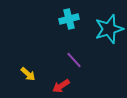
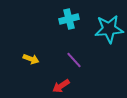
cyan star: rotated 12 degrees clockwise
yellow arrow: moved 3 px right, 15 px up; rotated 21 degrees counterclockwise
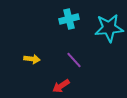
cyan star: moved 1 px up
yellow arrow: moved 1 px right; rotated 14 degrees counterclockwise
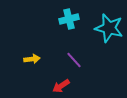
cyan star: rotated 20 degrees clockwise
yellow arrow: rotated 14 degrees counterclockwise
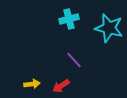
yellow arrow: moved 25 px down
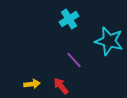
cyan cross: rotated 18 degrees counterclockwise
cyan star: moved 13 px down
red arrow: rotated 84 degrees clockwise
